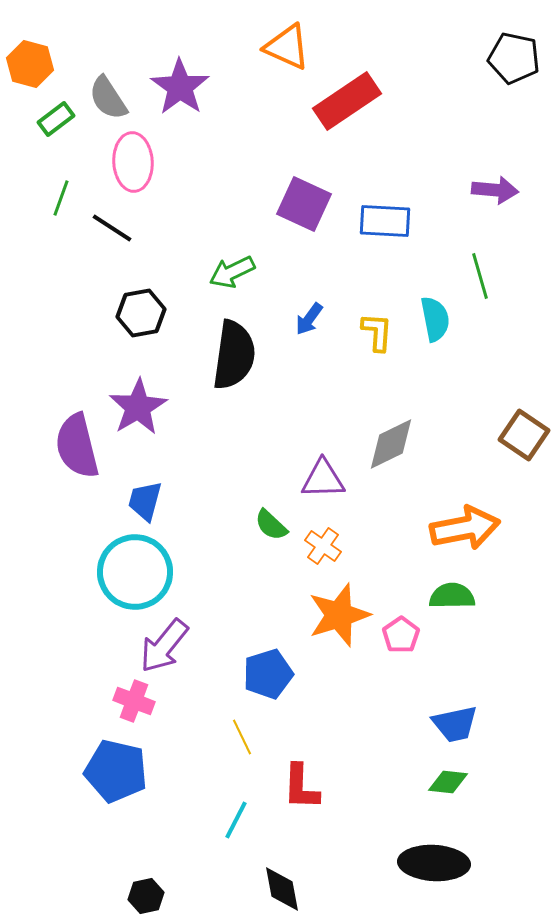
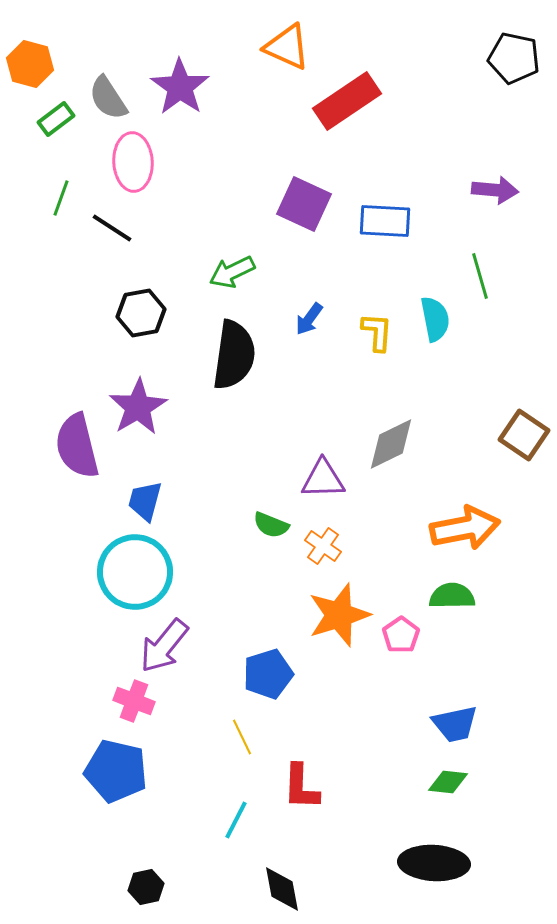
green semicircle at (271, 525): rotated 21 degrees counterclockwise
black hexagon at (146, 896): moved 9 px up
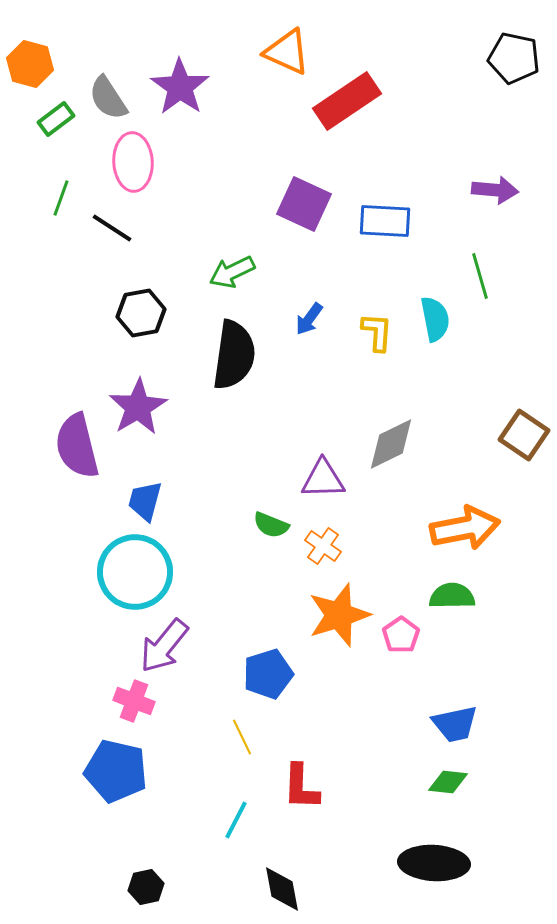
orange triangle at (287, 47): moved 5 px down
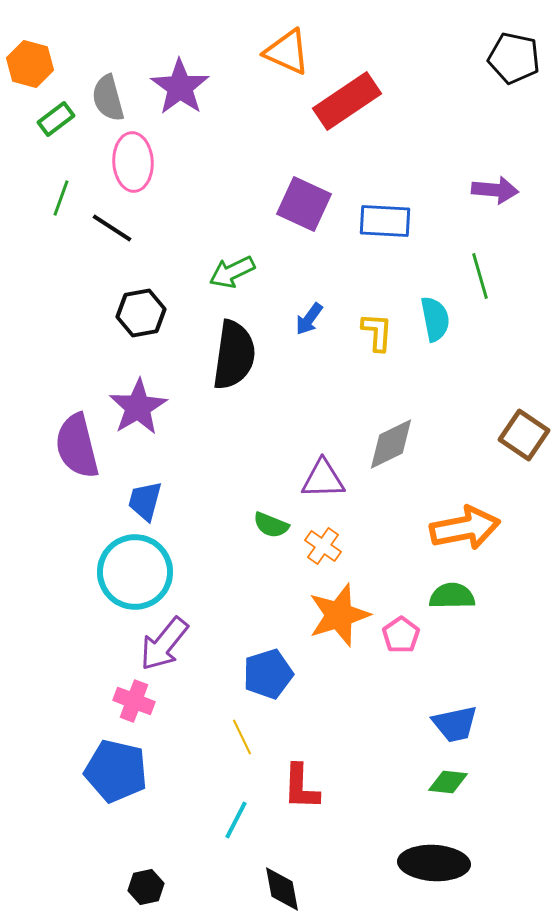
gray semicircle at (108, 98): rotated 18 degrees clockwise
purple arrow at (164, 646): moved 2 px up
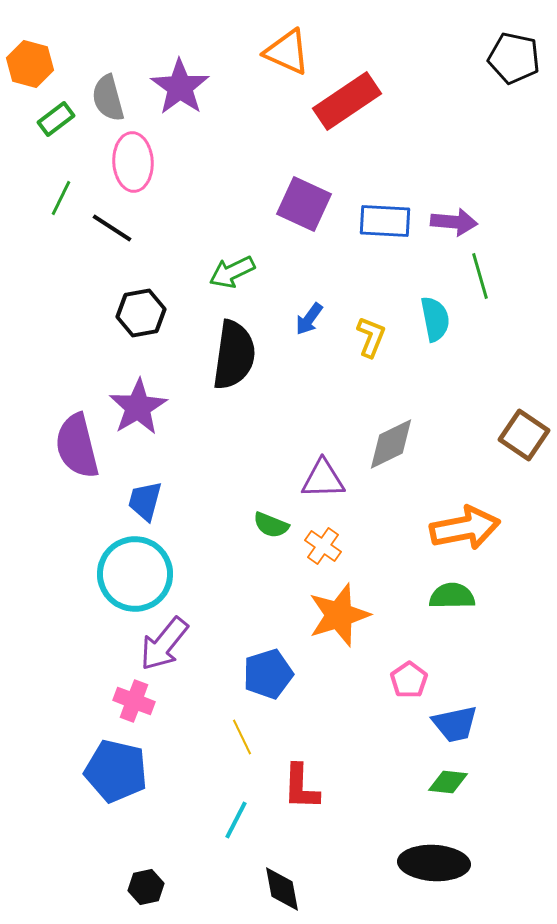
purple arrow at (495, 190): moved 41 px left, 32 px down
green line at (61, 198): rotated 6 degrees clockwise
yellow L-shape at (377, 332): moved 6 px left, 5 px down; rotated 18 degrees clockwise
cyan circle at (135, 572): moved 2 px down
pink pentagon at (401, 635): moved 8 px right, 45 px down
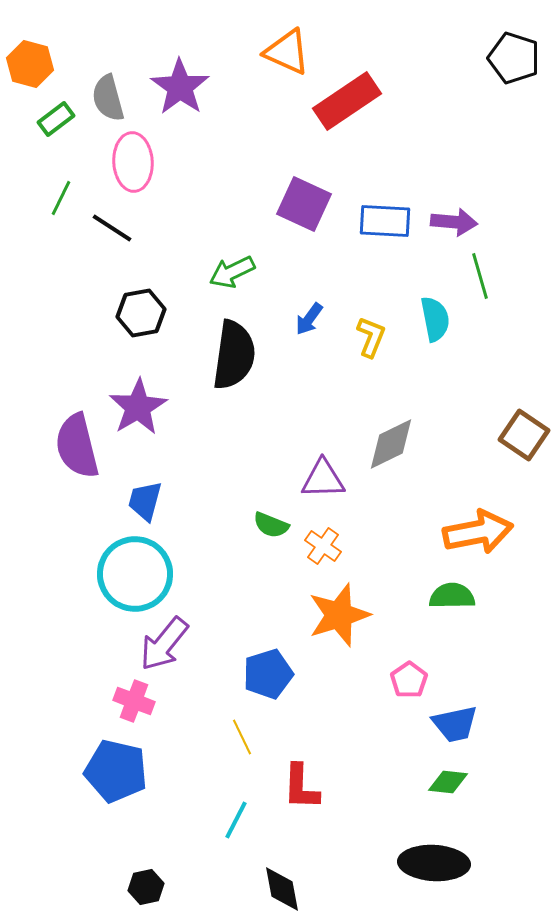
black pentagon at (514, 58): rotated 6 degrees clockwise
orange arrow at (465, 528): moved 13 px right, 4 px down
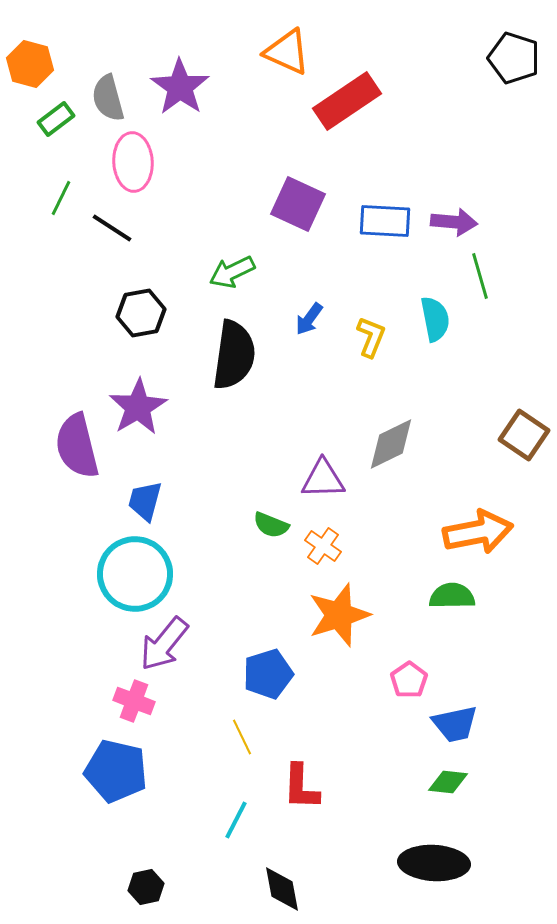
purple square at (304, 204): moved 6 px left
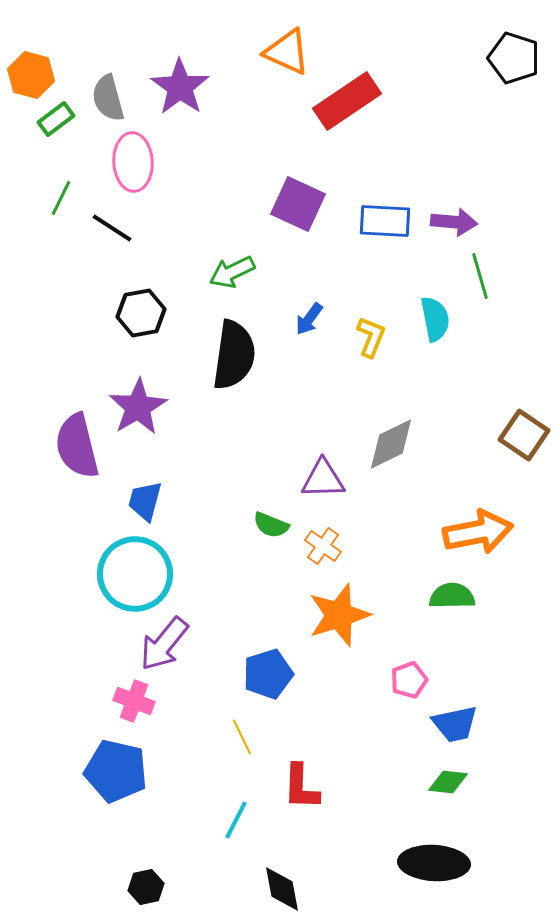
orange hexagon at (30, 64): moved 1 px right, 11 px down
pink pentagon at (409, 680): rotated 15 degrees clockwise
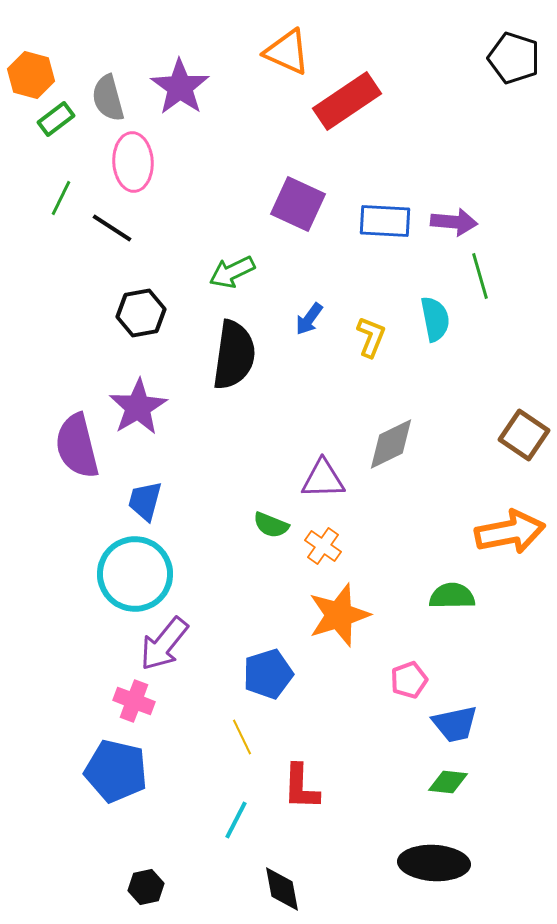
orange arrow at (478, 532): moved 32 px right
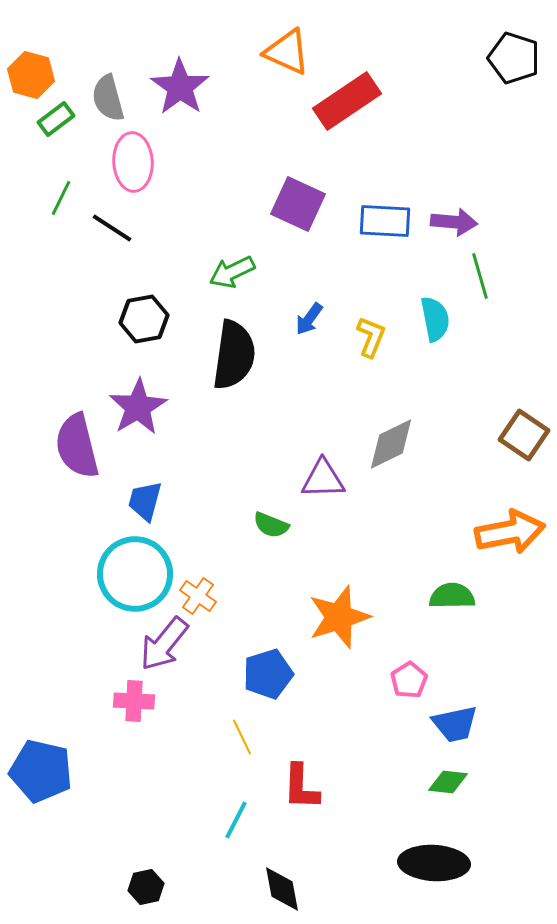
black hexagon at (141, 313): moved 3 px right, 6 px down
orange cross at (323, 546): moved 125 px left, 50 px down
orange star at (339, 615): moved 2 px down
pink pentagon at (409, 680): rotated 12 degrees counterclockwise
pink cross at (134, 701): rotated 18 degrees counterclockwise
blue pentagon at (116, 771): moved 75 px left
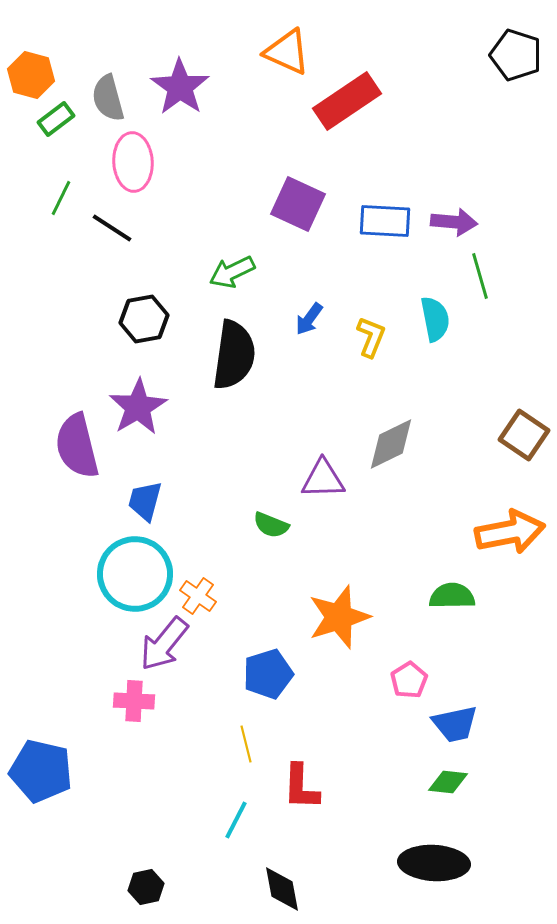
black pentagon at (514, 58): moved 2 px right, 3 px up
yellow line at (242, 737): moved 4 px right, 7 px down; rotated 12 degrees clockwise
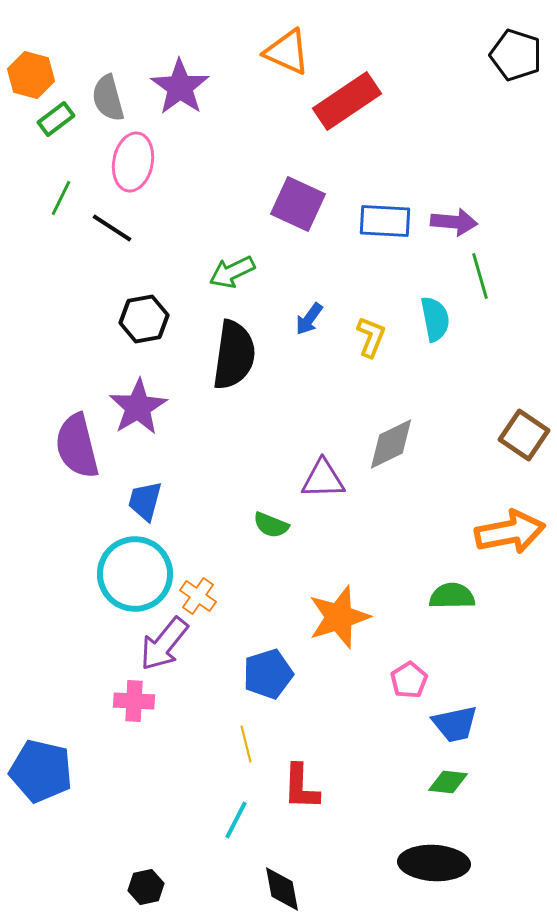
pink ellipse at (133, 162): rotated 14 degrees clockwise
